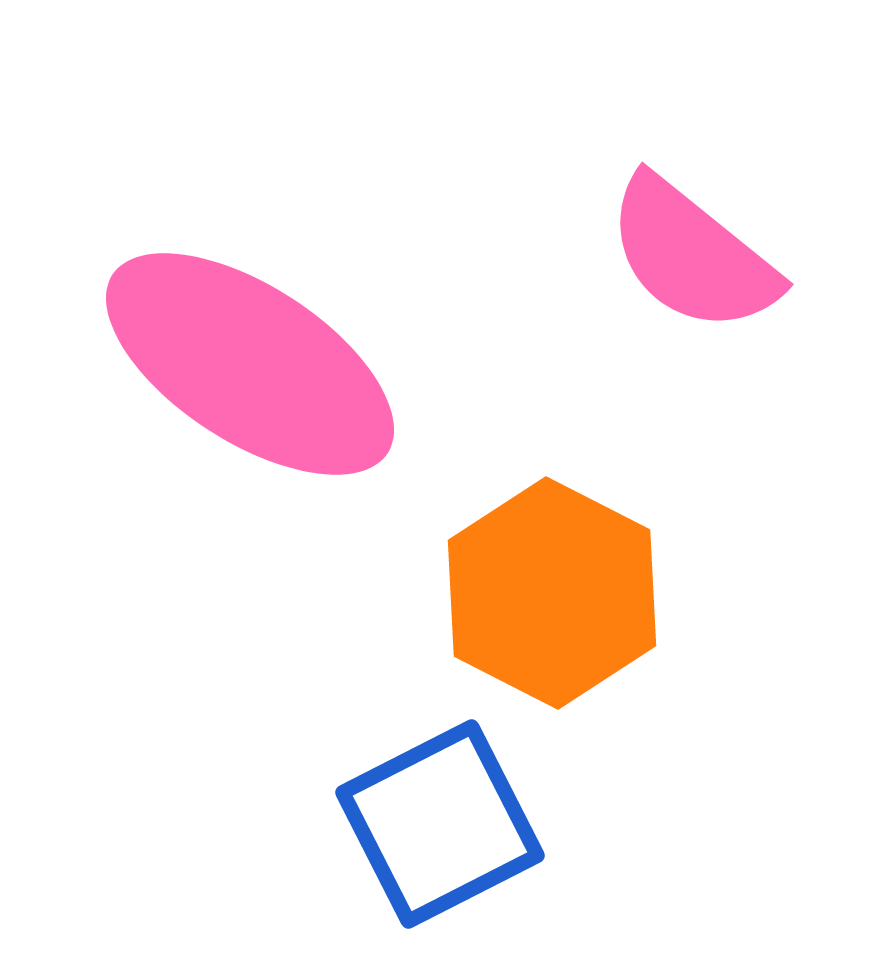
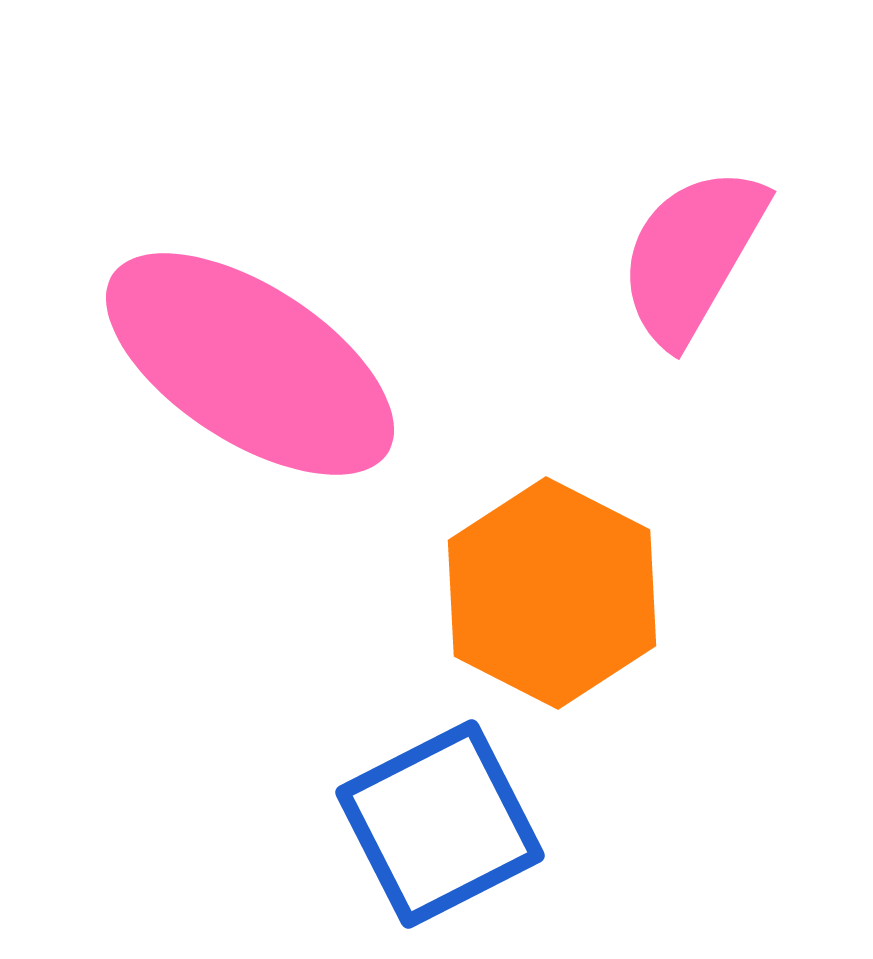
pink semicircle: rotated 81 degrees clockwise
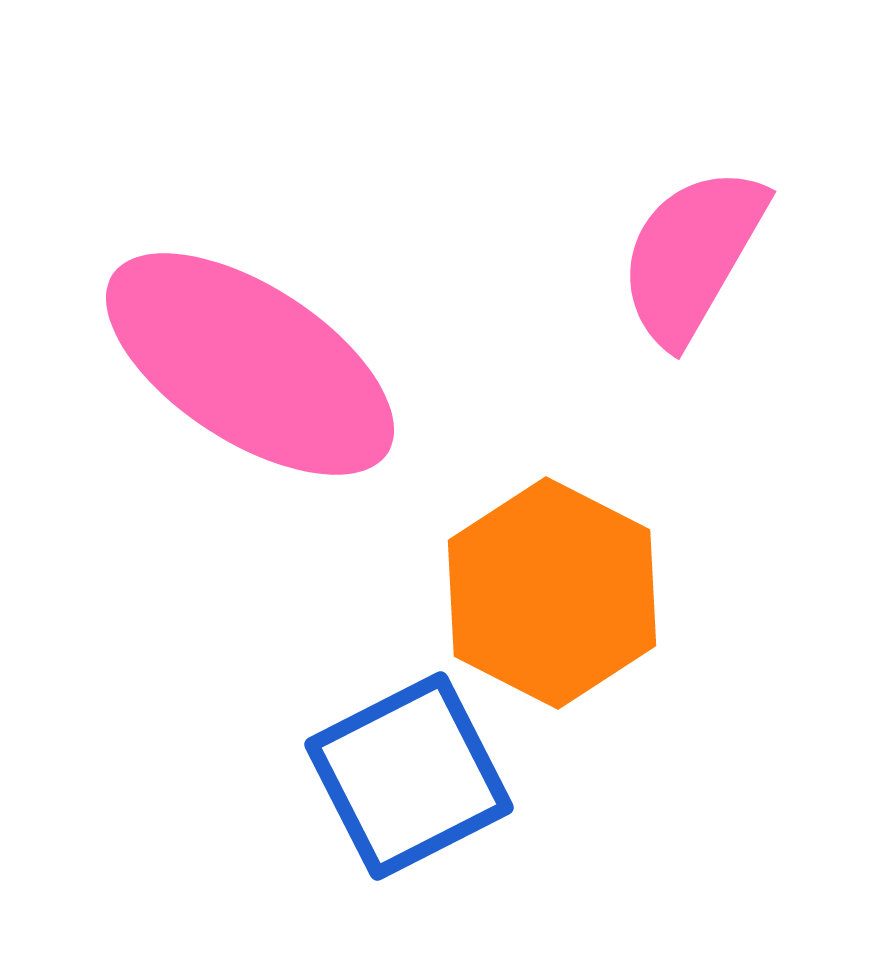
blue square: moved 31 px left, 48 px up
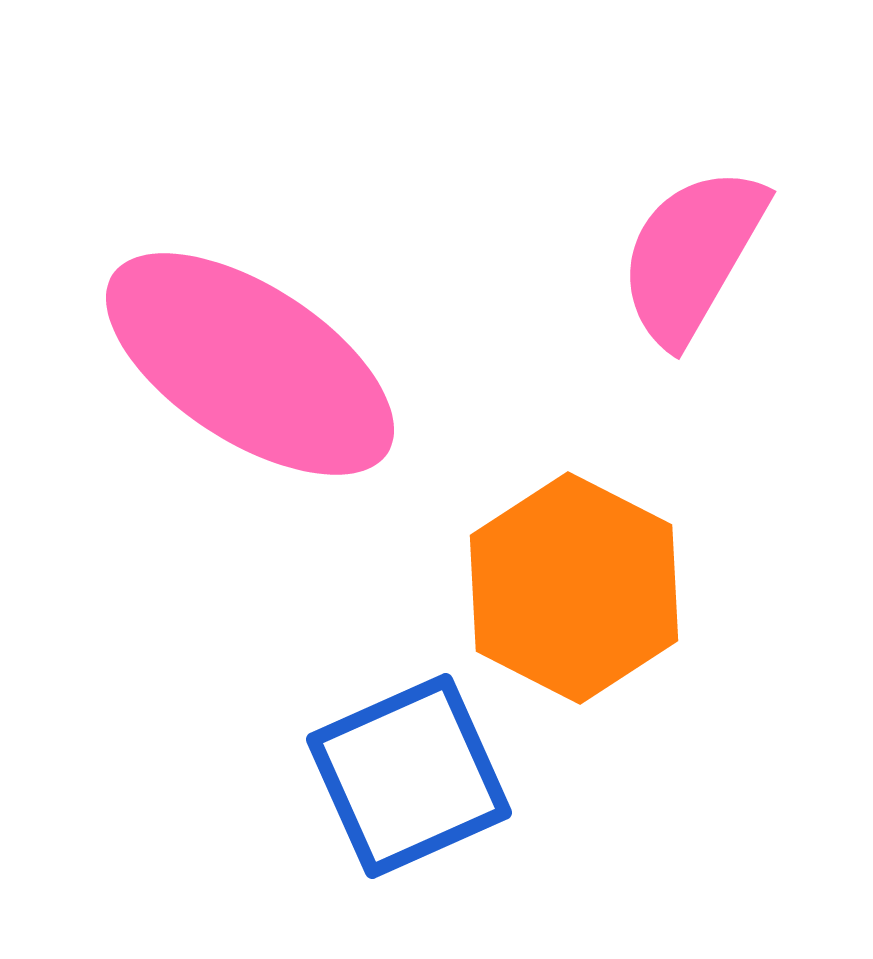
orange hexagon: moved 22 px right, 5 px up
blue square: rotated 3 degrees clockwise
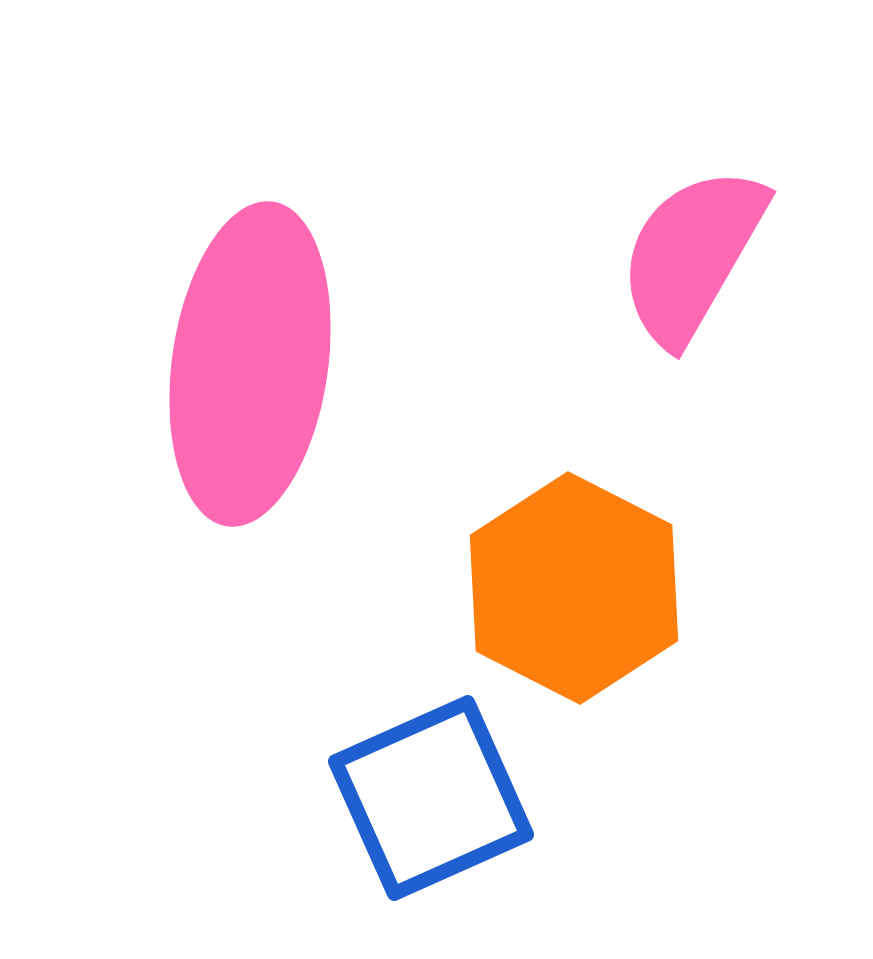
pink ellipse: rotated 65 degrees clockwise
blue square: moved 22 px right, 22 px down
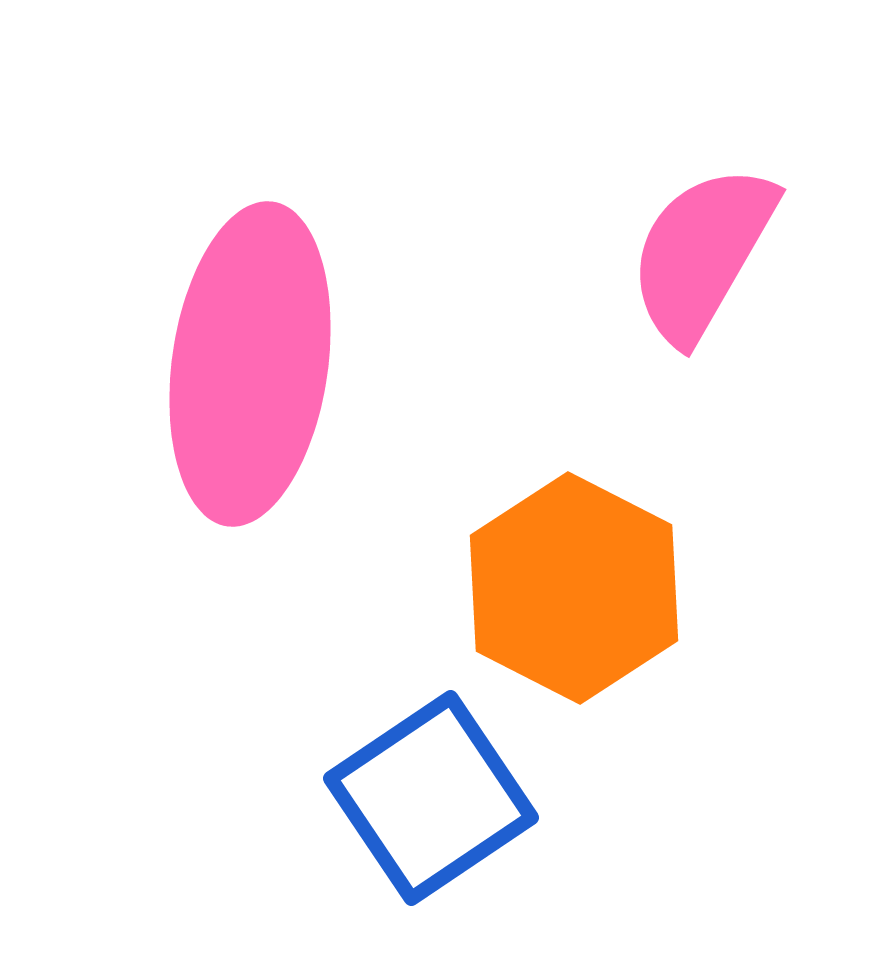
pink semicircle: moved 10 px right, 2 px up
blue square: rotated 10 degrees counterclockwise
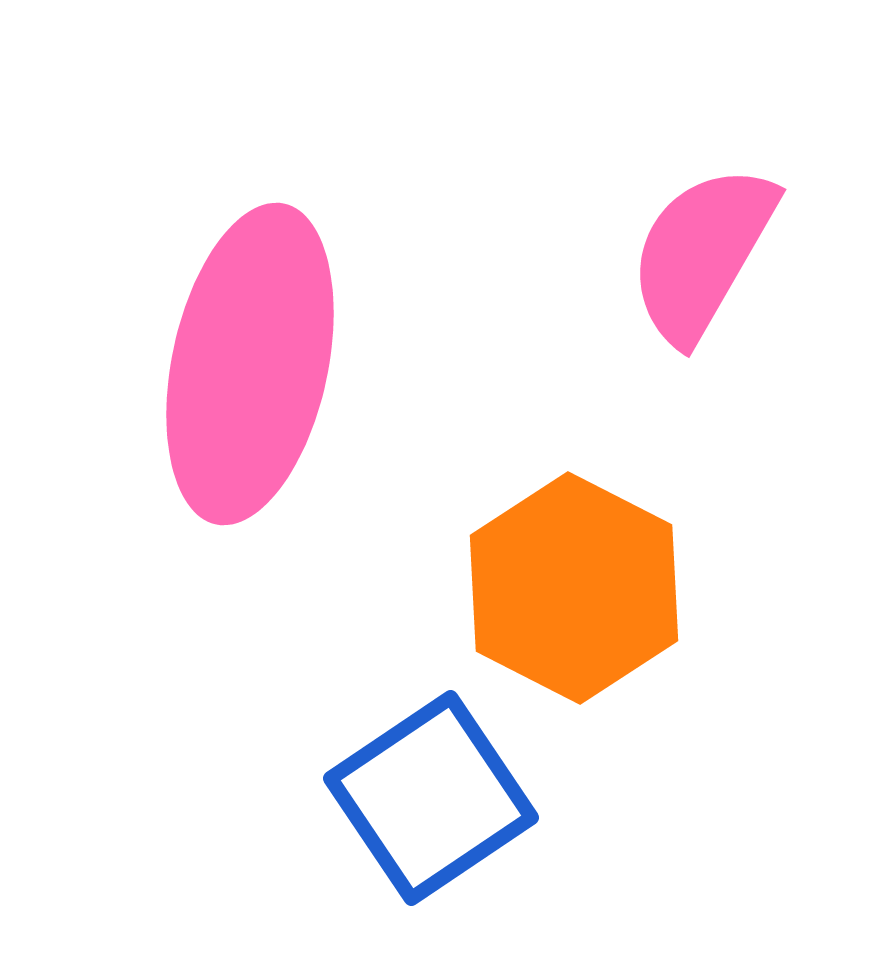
pink ellipse: rotated 4 degrees clockwise
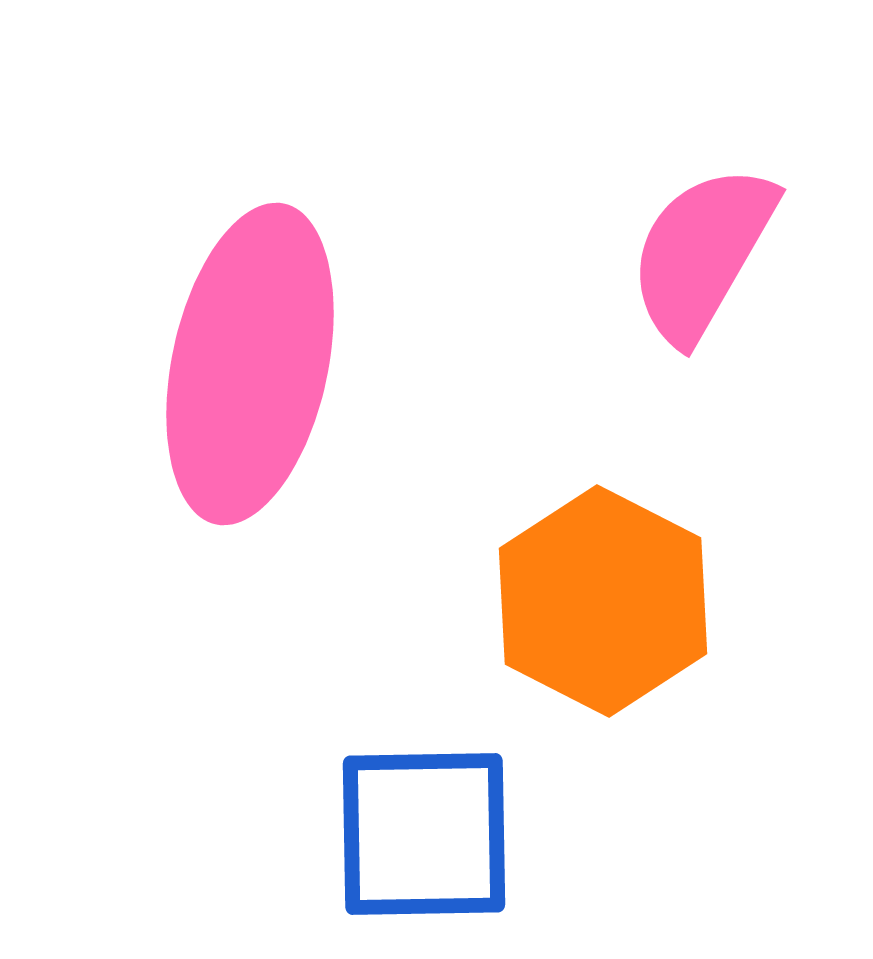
orange hexagon: moved 29 px right, 13 px down
blue square: moved 7 px left, 36 px down; rotated 33 degrees clockwise
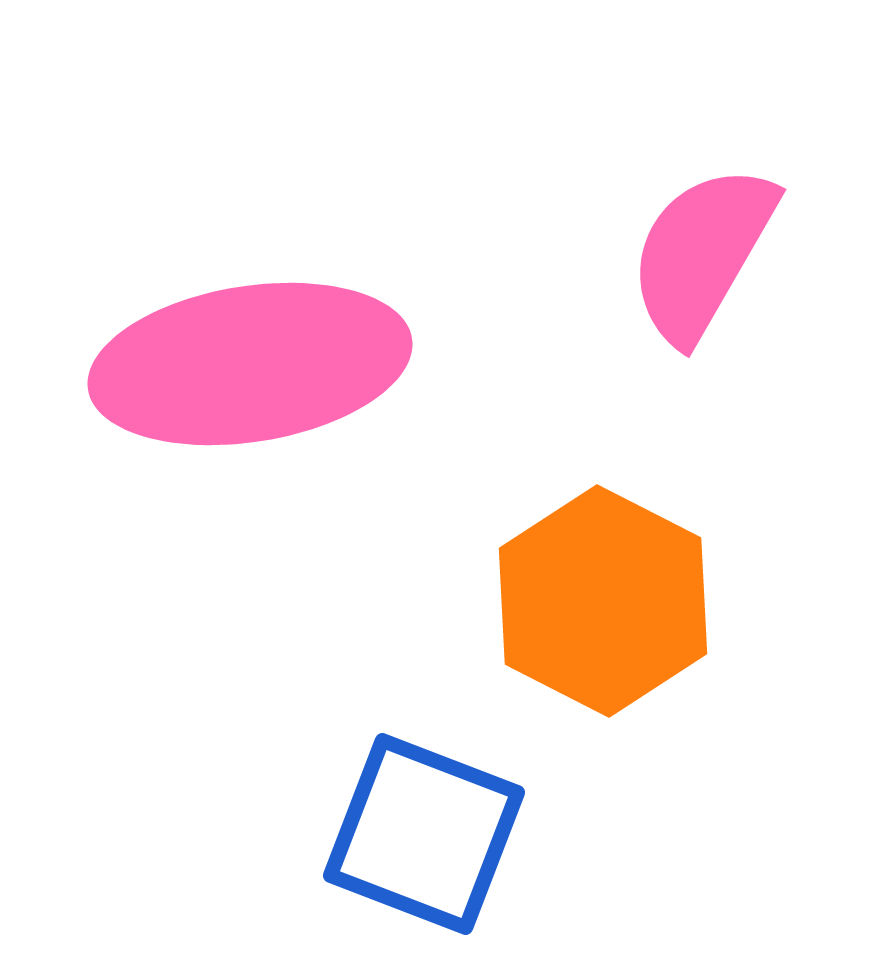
pink ellipse: rotated 69 degrees clockwise
blue square: rotated 22 degrees clockwise
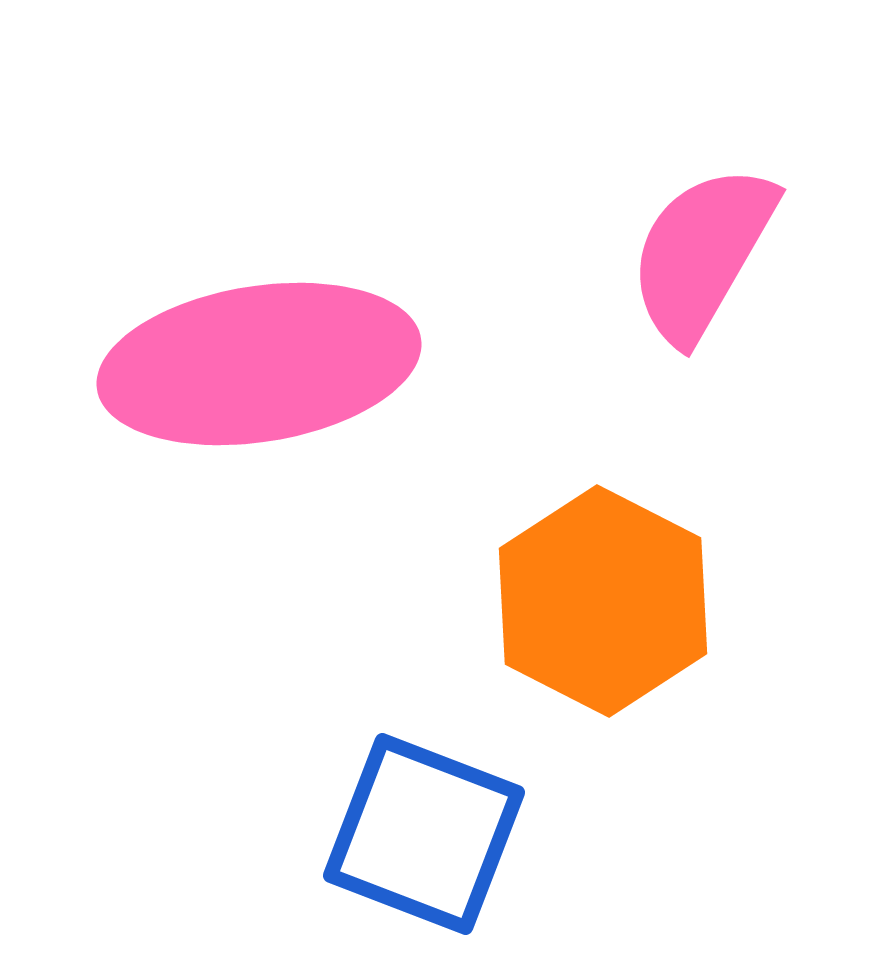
pink ellipse: moved 9 px right
